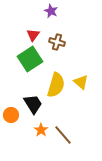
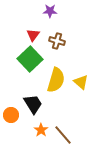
purple star: moved 1 px left; rotated 24 degrees counterclockwise
brown cross: moved 1 px up
green square: rotated 10 degrees counterclockwise
yellow semicircle: moved 5 px up
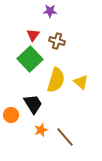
orange star: rotated 16 degrees clockwise
brown line: moved 2 px right, 2 px down
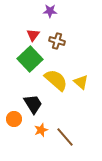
yellow semicircle: rotated 65 degrees counterclockwise
orange circle: moved 3 px right, 4 px down
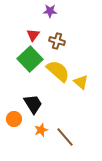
yellow semicircle: moved 2 px right, 9 px up
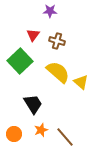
green square: moved 10 px left, 2 px down
yellow semicircle: moved 1 px down
orange circle: moved 15 px down
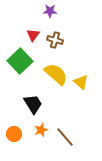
brown cross: moved 2 px left, 1 px up
yellow semicircle: moved 2 px left, 2 px down
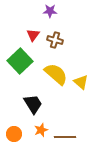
brown line: rotated 50 degrees counterclockwise
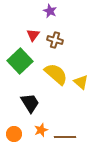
purple star: rotated 24 degrees clockwise
black trapezoid: moved 3 px left, 1 px up
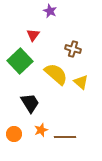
brown cross: moved 18 px right, 9 px down
